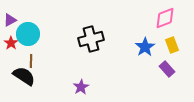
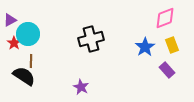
red star: moved 3 px right
purple rectangle: moved 1 px down
purple star: rotated 14 degrees counterclockwise
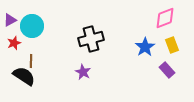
cyan circle: moved 4 px right, 8 px up
red star: rotated 16 degrees clockwise
purple star: moved 2 px right, 15 px up
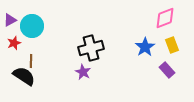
black cross: moved 9 px down
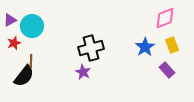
black semicircle: rotated 95 degrees clockwise
